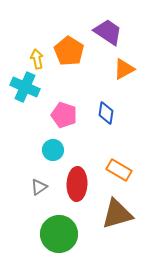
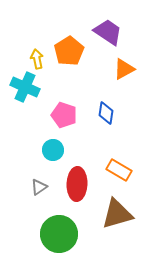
orange pentagon: rotated 8 degrees clockwise
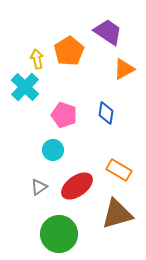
cyan cross: rotated 20 degrees clockwise
red ellipse: moved 2 px down; rotated 52 degrees clockwise
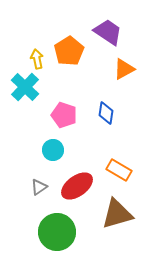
green circle: moved 2 px left, 2 px up
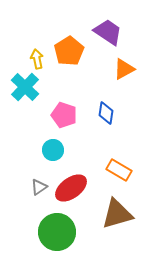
red ellipse: moved 6 px left, 2 px down
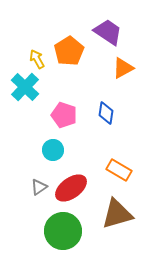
yellow arrow: rotated 18 degrees counterclockwise
orange triangle: moved 1 px left, 1 px up
green circle: moved 6 px right, 1 px up
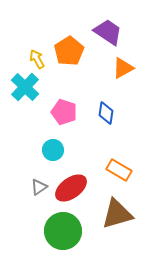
pink pentagon: moved 3 px up
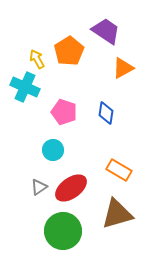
purple trapezoid: moved 2 px left, 1 px up
cyan cross: rotated 20 degrees counterclockwise
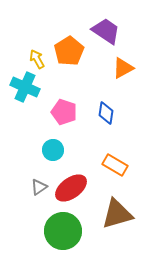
orange rectangle: moved 4 px left, 5 px up
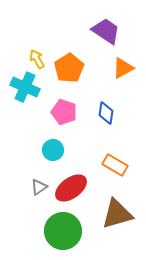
orange pentagon: moved 17 px down
